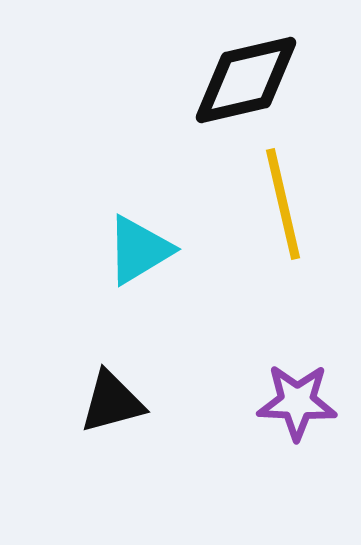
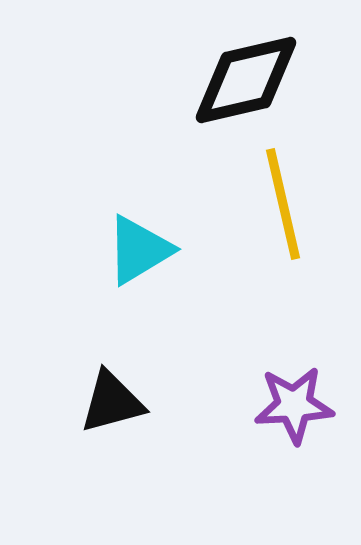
purple star: moved 3 px left, 3 px down; rotated 6 degrees counterclockwise
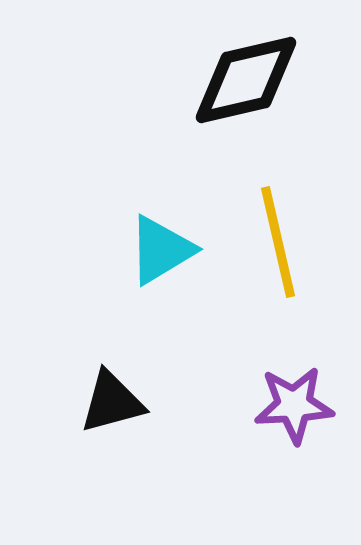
yellow line: moved 5 px left, 38 px down
cyan triangle: moved 22 px right
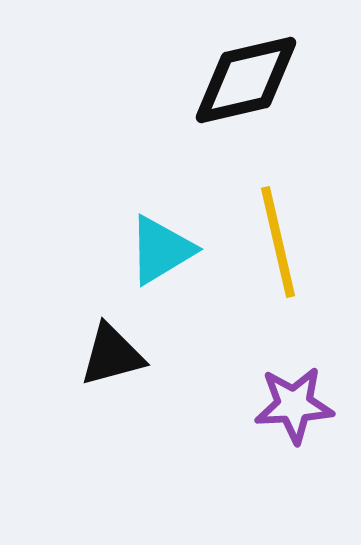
black triangle: moved 47 px up
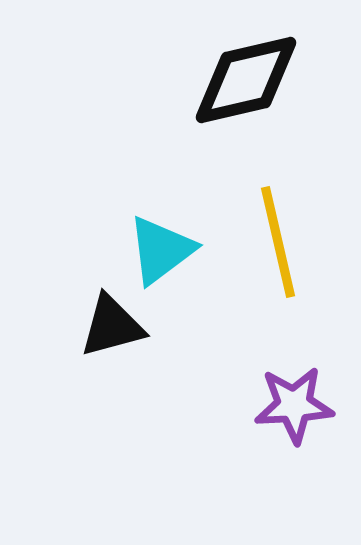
cyan triangle: rotated 6 degrees counterclockwise
black triangle: moved 29 px up
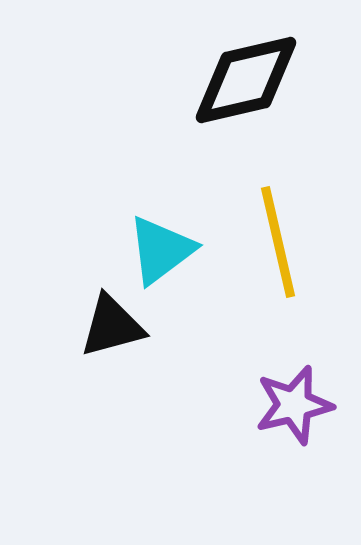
purple star: rotated 10 degrees counterclockwise
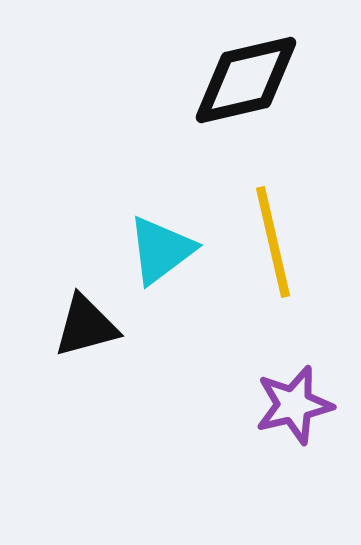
yellow line: moved 5 px left
black triangle: moved 26 px left
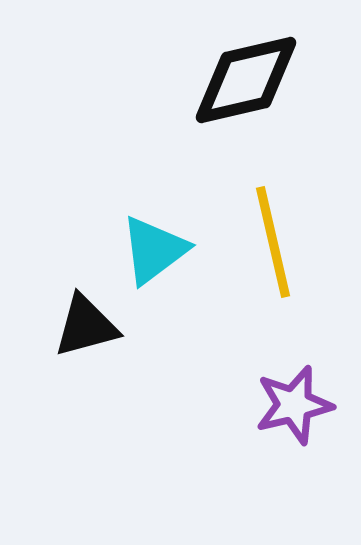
cyan triangle: moved 7 px left
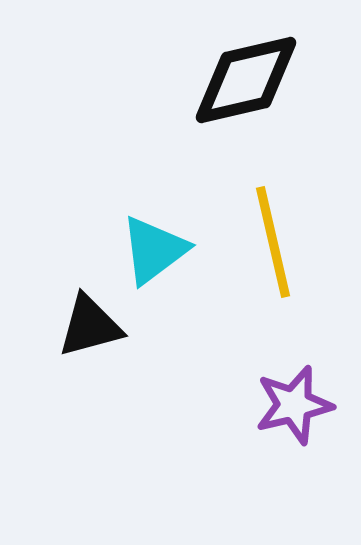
black triangle: moved 4 px right
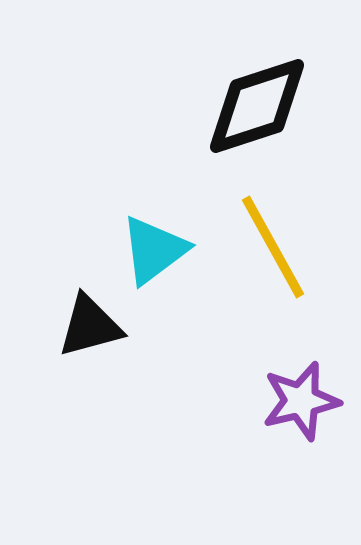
black diamond: moved 11 px right, 26 px down; rotated 5 degrees counterclockwise
yellow line: moved 5 px down; rotated 16 degrees counterclockwise
purple star: moved 7 px right, 4 px up
